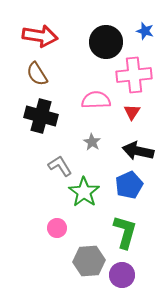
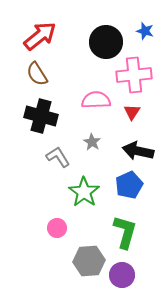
red arrow: rotated 48 degrees counterclockwise
gray L-shape: moved 2 px left, 9 px up
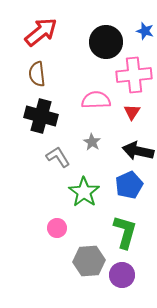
red arrow: moved 1 px right, 4 px up
brown semicircle: rotated 25 degrees clockwise
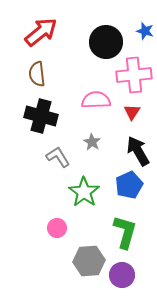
black arrow: rotated 48 degrees clockwise
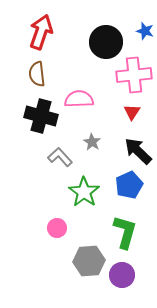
red arrow: rotated 32 degrees counterclockwise
pink semicircle: moved 17 px left, 1 px up
black arrow: rotated 16 degrees counterclockwise
gray L-shape: moved 2 px right; rotated 10 degrees counterclockwise
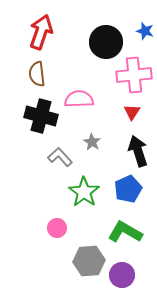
black arrow: rotated 28 degrees clockwise
blue pentagon: moved 1 px left, 4 px down
green L-shape: rotated 76 degrees counterclockwise
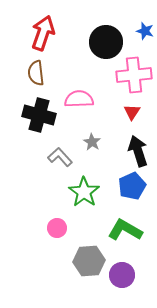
red arrow: moved 2 px right, 1 px down
brown semicircle: moved 1 px left, 1 px up
black cross: moved 2 px left, 1 px up
blue pentagon: moved 4 px right, 3 px up
green L-shape: moved 2 px up
